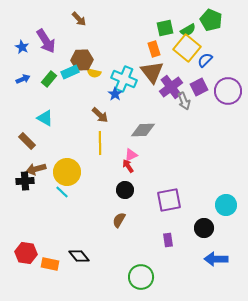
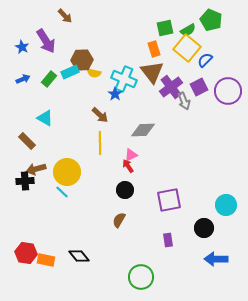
brown arrow at (79, 19): moved 14 px left, 3 px up
orange rectangle at (50, 264): moved 4 px left, 4 px up
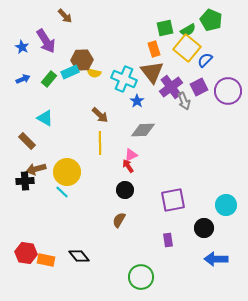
blue star at (115, 94): moved 22 px right, 7 px down
purple square at (169, 200): moved 4 px right
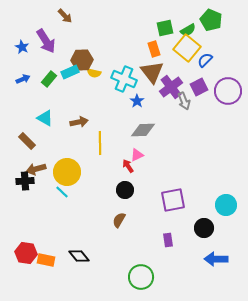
brown arrow at (100, 115): moved 21 px left, 7 px down; rotated 54 degrees counterclockwise
pink triangle at (131, 155): moved 6 px right
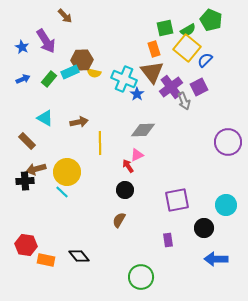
purple circle at (228, 91): moved 51 px down
blue star at (137, 101): moved 7 px up
purple square at (173, 200): moved 4 px right
red hexagon at (26, 253): moved 8 px up
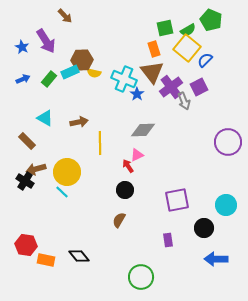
black cross at (25, 181): rotated 36 degrees clockwise
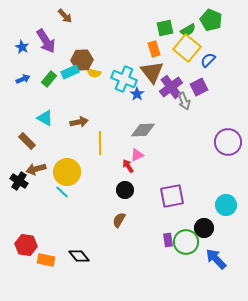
blue semicircle at (205, 60): moved 3 px right
black cross at (25, 181): moved 6 px left
purple square at (177, 200): moved 5 px left, 4 px up
blue arrow at (216, 259): rotated 45 degrees clockwise
green circle at (141, 277): moved 45 px right, 35 px up
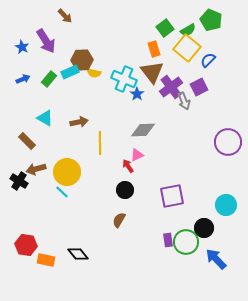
green square at (165, 28): rotated 24 degrees counterclockwise
black diamond at (79, 256): moved 1 px left, 2 px up
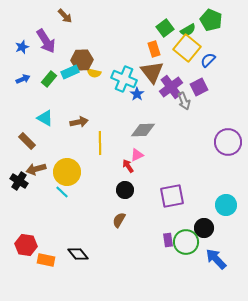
blue star at (22, 47): rotated 24 degrees clockwise
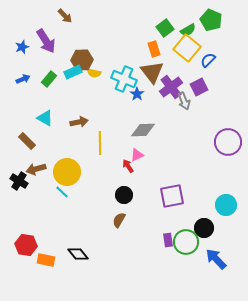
cyan rectangle at (70, 72): moved 3 px right
black circle at (125, 190): moved 1 px left, 5 px down
